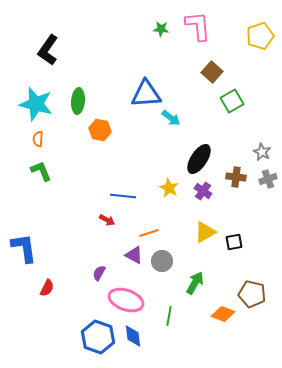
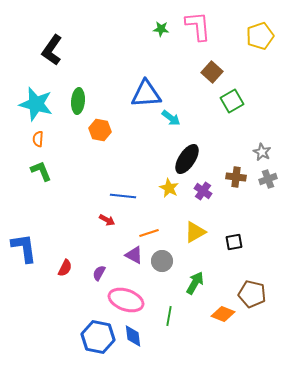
black L-shape: moved 4 px right
black ellipse: moved 12 px left
yellow triangle: moved 10 px left
red semicircle: moved 18 px right, 20 px up
blue hexagon: rotated 8 degrees counterclockwise
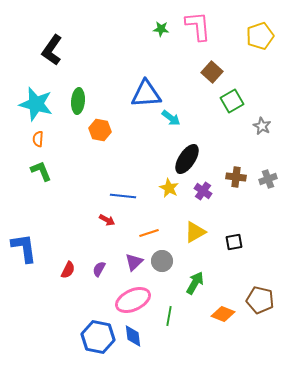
gray star: moved 26 px up
purple triangle: moved 7 px down; rotated 48 degrees clockwise
red semicircle: moved 3 px right, 2 px down
purple semicircle: moved 4 px up
brown pentagon: moved 8 px right, 6 px down
pink ellipse: moved 7 px right; rotated 44 degrees counterclockwise
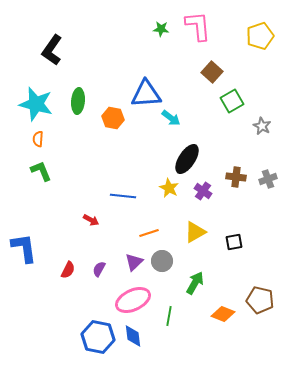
orange hexagon: moved 13 px right, 12 px up
red arrow: moved 16 px left
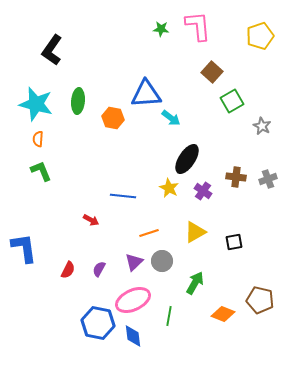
blue hexagon: moved 14 px up
